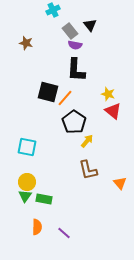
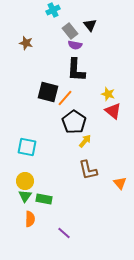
yellow arrow: moved 2 px left
yellow circle: moved 2 px left, 1 px up
orange semicircle: moved 7 px left, 8 px up
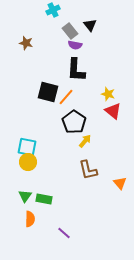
orange line: moved 1 px right, 1 px up
yellow circle: moved 3 px right, 19 px up
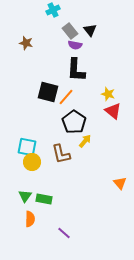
black triangle: moved 5 px down
yellow circle: moved 4 px right
brown L-shape: moved 27 px left, 16 px up
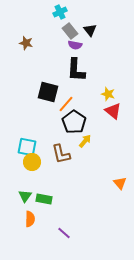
cyan cross: moved 7 px right, 2 px down
orange line: moved 7 px down
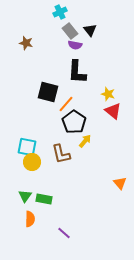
black L-shape: moved 1 px right, 2 px down
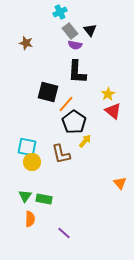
yellow star: rotated 24 degrees clockwise
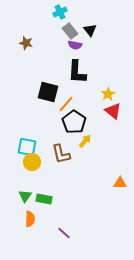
orange triangle: rotated 48 degrees counterclockwise
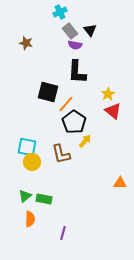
green triangle: rotated 16 degrees clockwise
purple line: moved 1 px left; rotated 64 degrees clockwise
